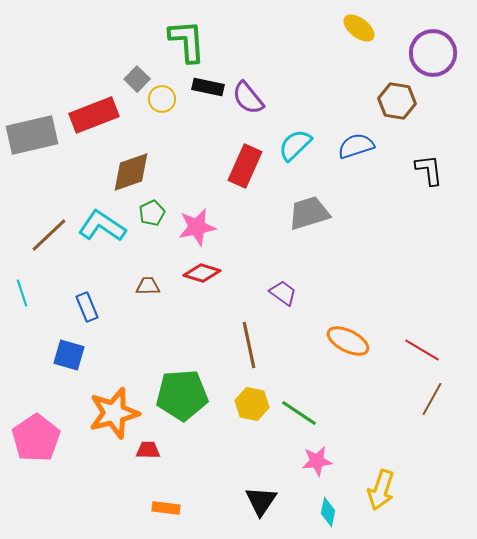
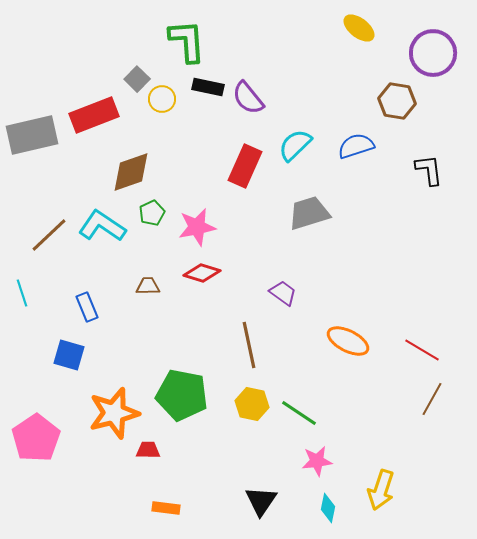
green pentagon at (182, 395): rotated 15 degrees clockwise
cyan diamond at (328, 512): moved 4 px up
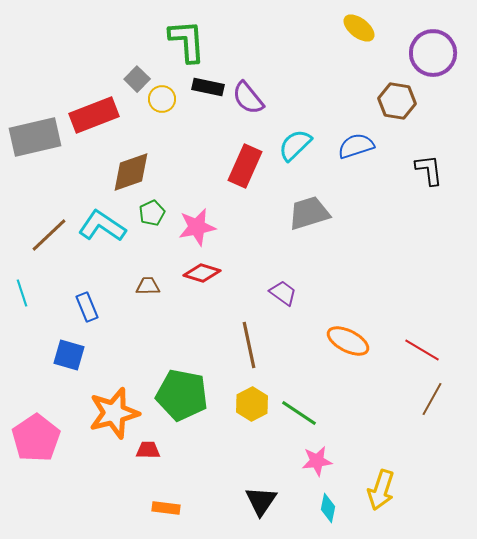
gray rectangle at (32, 135): moved 3 px right, 2 px down
yellow hexagon at (252, 404): rotated 20 degrees clockwise
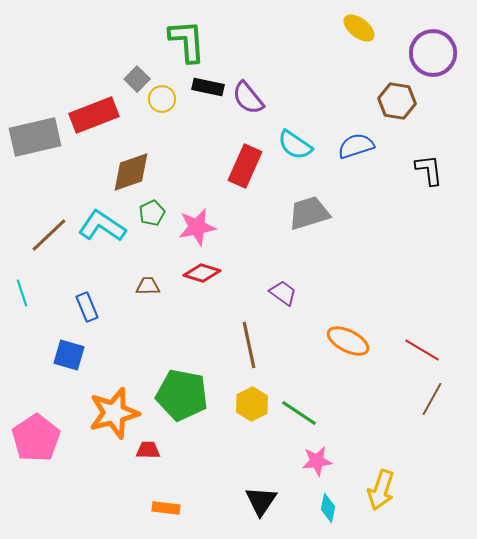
cyan semicircle at (295, 145): rotated 102 degrees counterclockwise
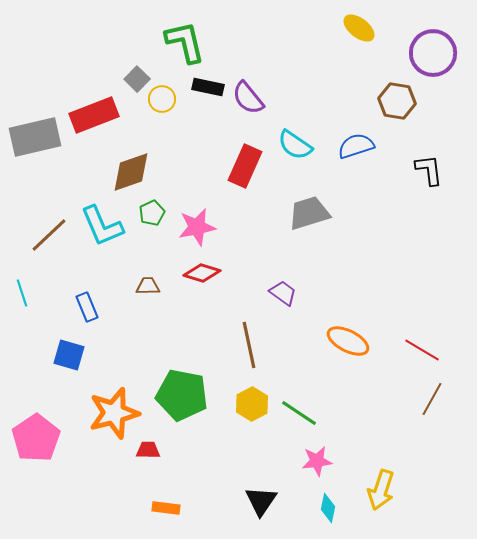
green L-shape at (187, 41): moved 2 px left, 1 px down; rotated 9 degrees counterclockwise
cyan L-shape at (102, 226): rotated 147 degrees counterclockwise
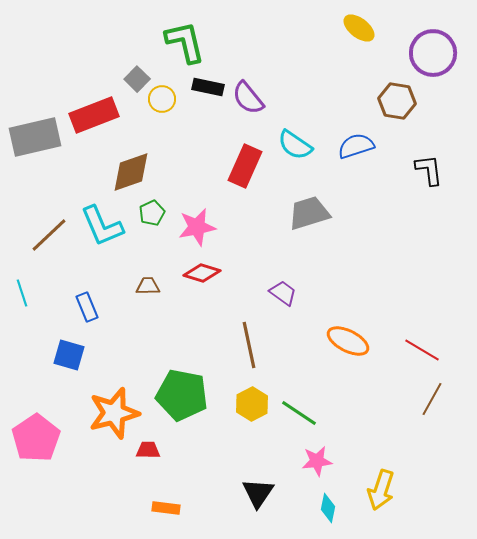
black triangle at (261, 501): moved 3 px left, 8 px up
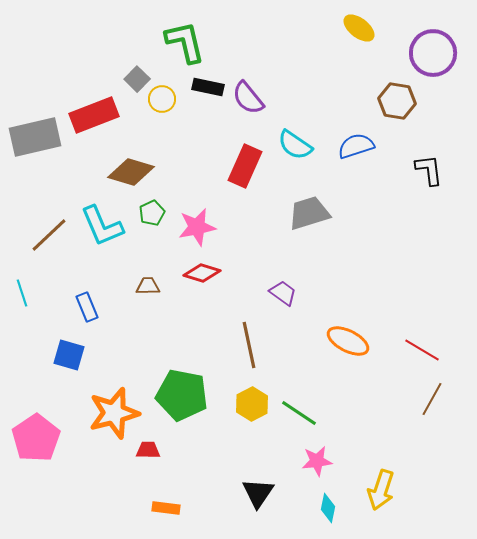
brown diamond at (131, 172): rotated 36 degrees clockwise
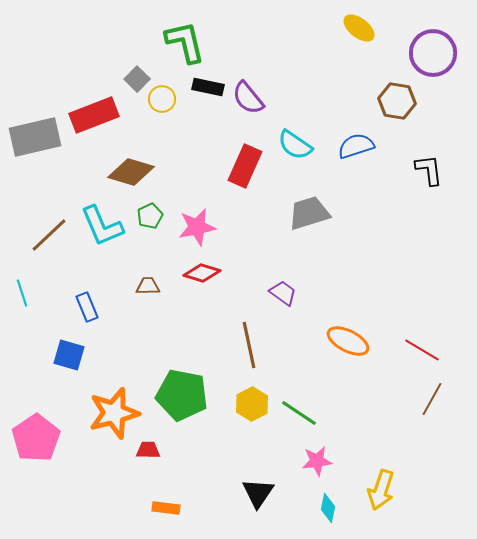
green pentagon at (152, 213): moved 2 px left, 3 px down
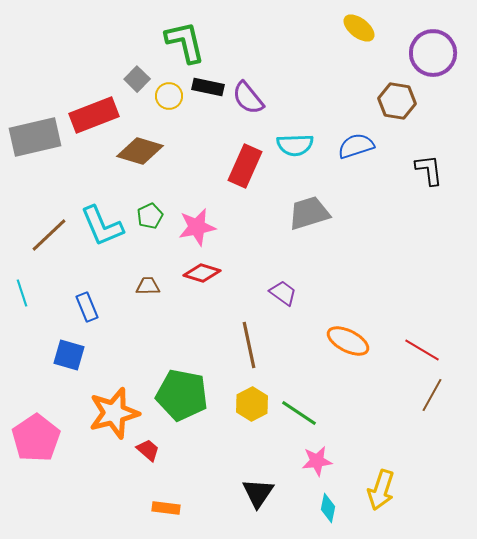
yellow circle at (162, 99): moved 7 px right, 3 px up
cyan semicircle at (295, 145): rotated 36 degrees counterclockwise
brown diamond at (131, 172): moved 9 px right, 21 px up
brown line at (432, 399): moved 4 px up
red trapezoid at (148, 450): rotated 40 degrees clockwise
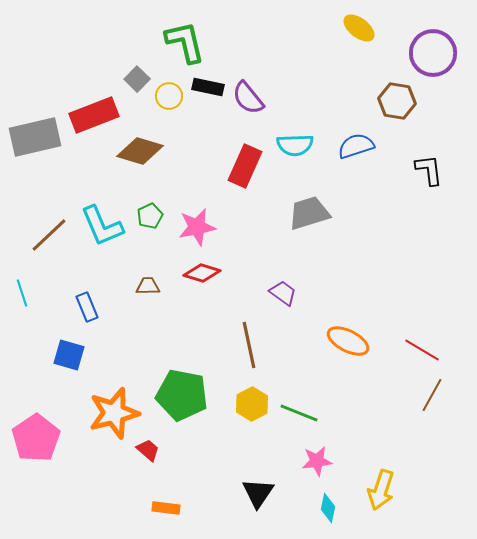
green line at (299, 413): rotated 12 degrees counterclockwise
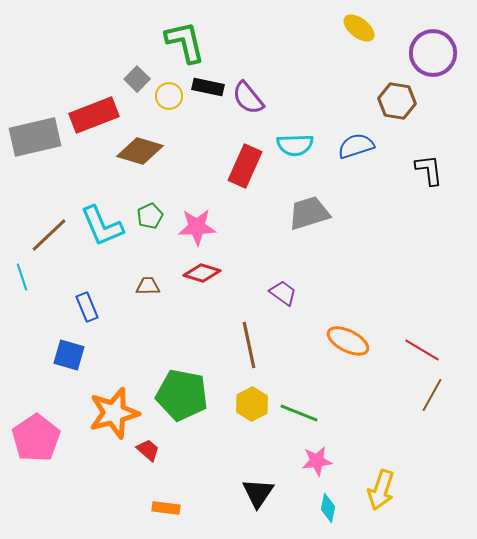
pink star at (197, 227): rotated 9 degrees clockwise
cyan line at (22, 293): moved 16 px up
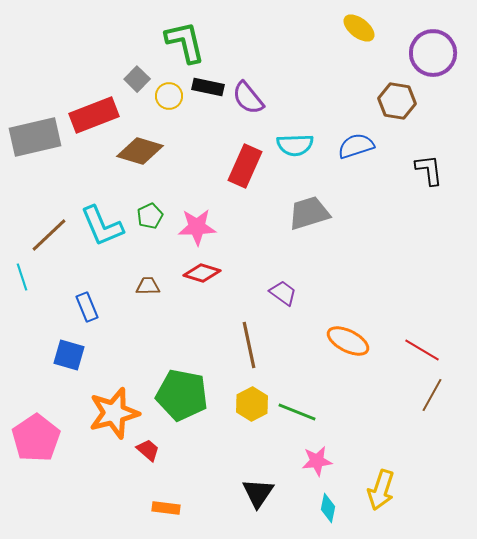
green line at (299, 413): moved 2 px left, 1 px up
